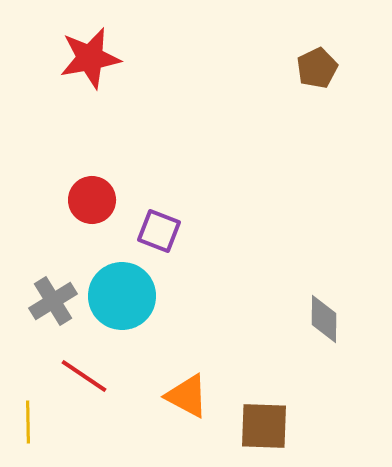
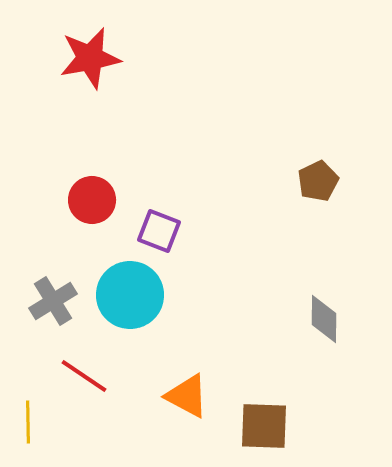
brown pentagon: moved 1 px right, 113 px down
cyan circle: moved 8 px right, 1 px up
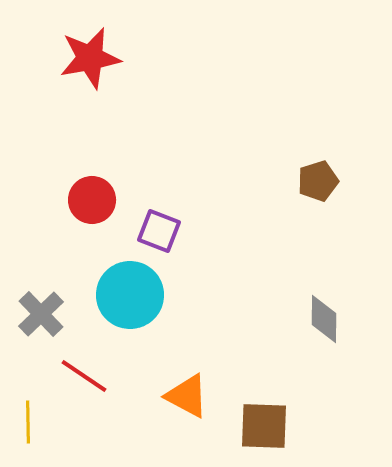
brown pentagon: rotated 9 degrees clockwise
gray cross: moved 12 px left, 13 px down; rotated 12 degrees counterclockwise
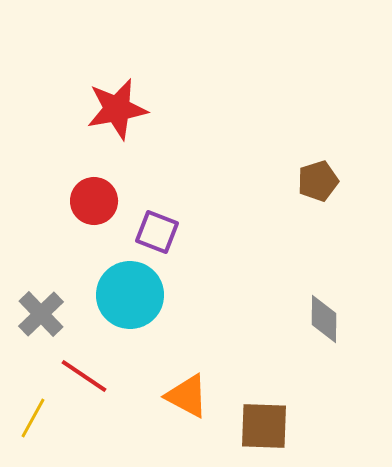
red star: moved 27 px right, 51 px down
red circle: moved 2 px right, 1 px down
purple square: moved 2 px left, 1 px down
yellow line: moved 5 px right, 4 px up; rotated 30 degrees clockwise
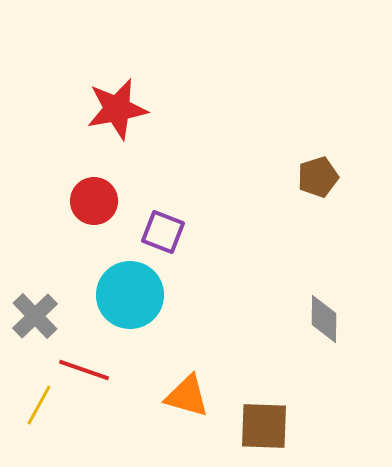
brown pentagon: moved 4 px up
purple square: moved 6 px right
gray cross: moved 6 px left, 2 px down
red line: moved 6 px up; rotated 15 degrees counterclockwise
orange triangle: rotated 12 degrees counterclockwise
yellow line: moved 6 px right, 13 px up
